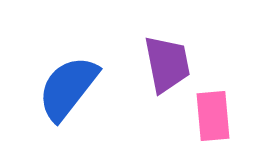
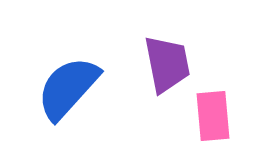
blue semicircle: rotated 4 degrees clockwise
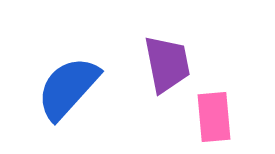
pink rectangle: moved 1 px right, 1 px down
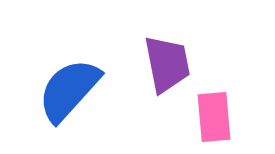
blue semicircle: moved 1 px right, 2 px down
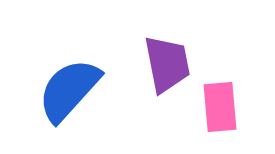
pink rectangle: moved 6 px right, 10 px up
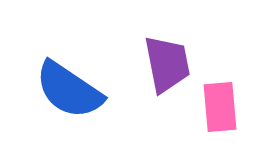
blue semicircle: rotated 98 degrees counterclockwise
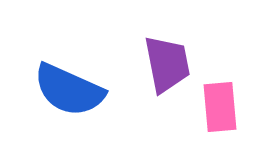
blue semicircle: rotated 10 degrees counterclockwise
